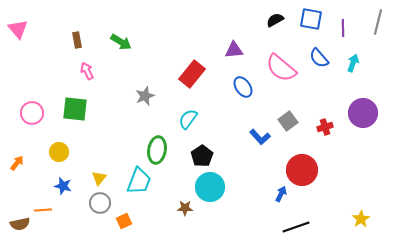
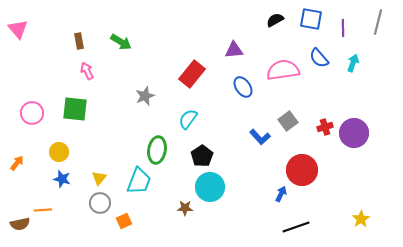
brown rectangle: moved 2 px right, 1 px down
pink semicircle: moved 2 px right, 2 px down; rotated 132 degrees clockwise
purple circle: moved 9 px left, 20 px down
blue star: moved 1 px left, 7 px up
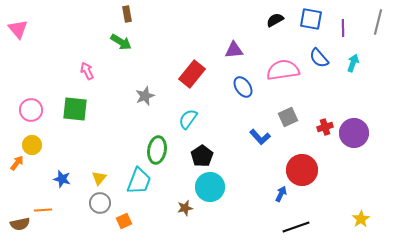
brown rectangle: moved 48 px right, 27 px up
pink circle: moved 1 px left, 3 px up
gray square: moved 4 px up; rotated 12 degrees clockwise
yellow circle: moved 27 px left, 7 px up
brown star: rotated 14 degrees counterclockwise
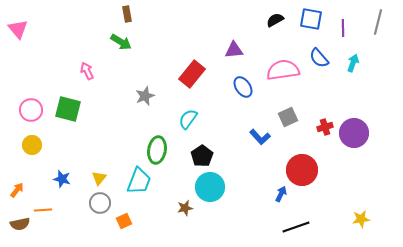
green square: moved 7 px left; rotated 8 degrees clockwise
orange arrow: moved 27 px down
yellow star: rotated 24 degrees clockwise
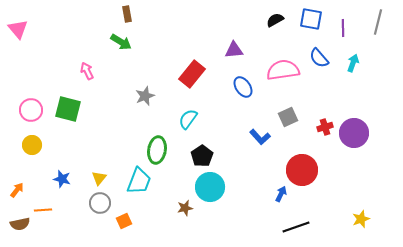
yellow star: rotated 12 degrees counterclockwise
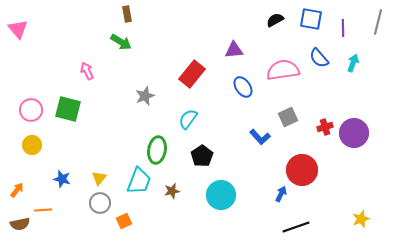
cyan circle: moved 11 px right, 8 px down
brown star: moved 13 px left, 17 px up
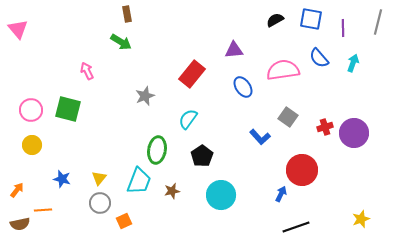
gray square: rotated 30 degrees counterclockwise
